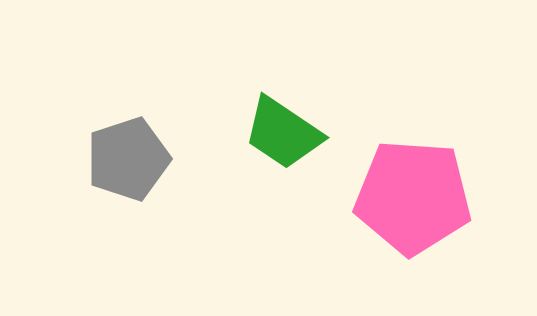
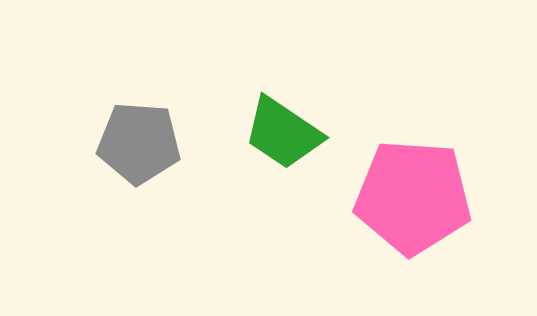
gray pentagon: moved 11 px right, 16 px up; rotated 22 degrees clockwise
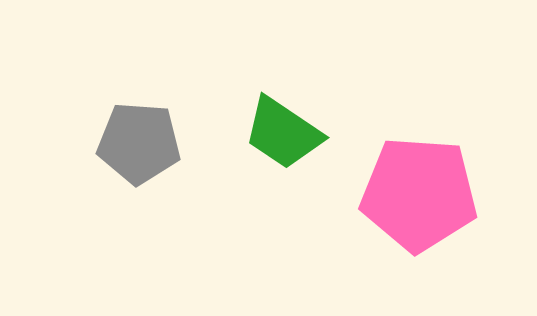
pink pentagon: moved 6 px right, 3 px up
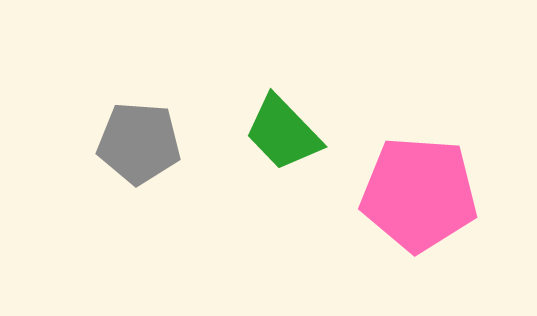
green trapezoid: rotated 12 degrees clockwise
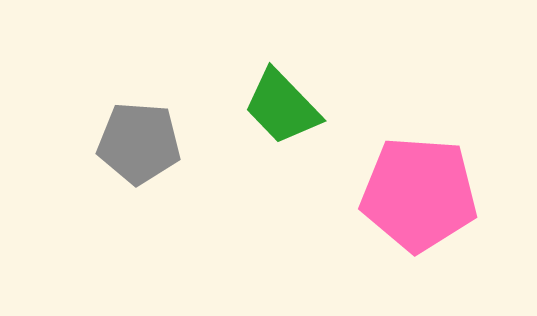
green trapezoid: moved 1 px left, 26 px up
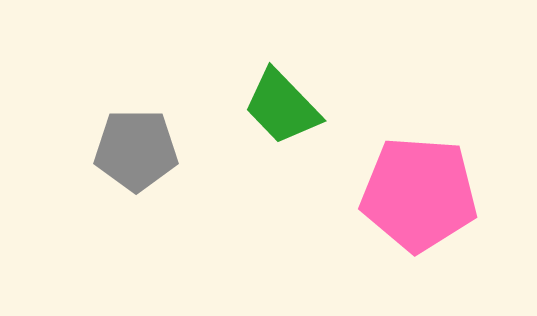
gray pentagon: moved 3 px left, 7 px down; rotated 4 degrees counterclockwise
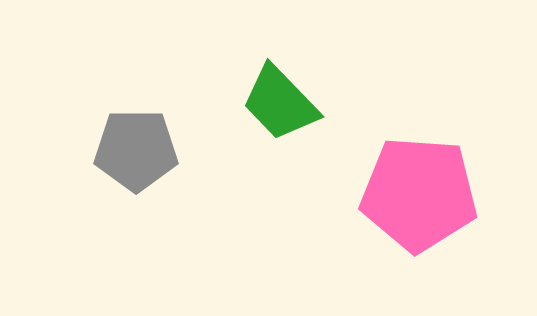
green trapezoid: moved 2 px left, 4 px up
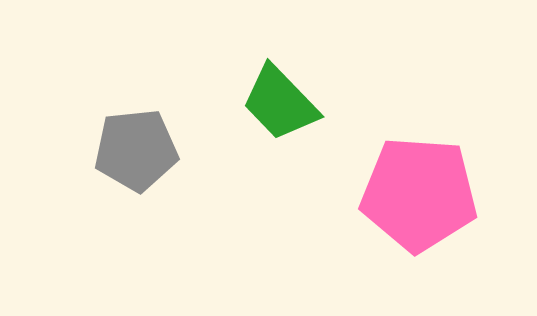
gray pentagon: rotated 6 degrees counterclockwise
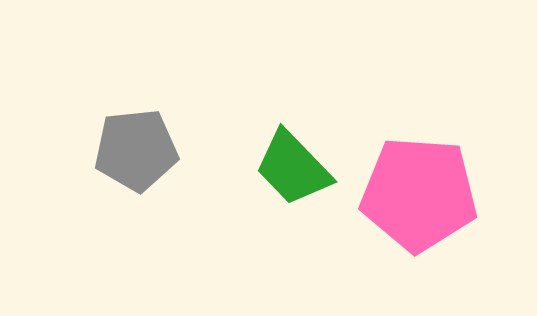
green trapezoid: moved 13 px right, 65 px down
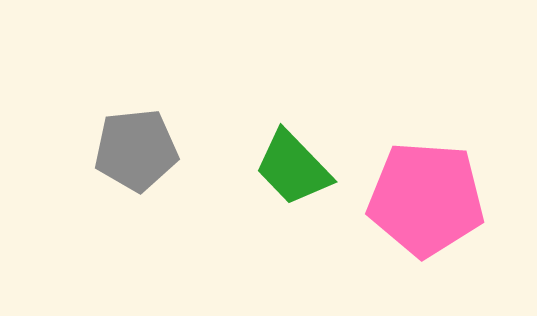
pink pentagon: moved 7 px right, 5 px down
